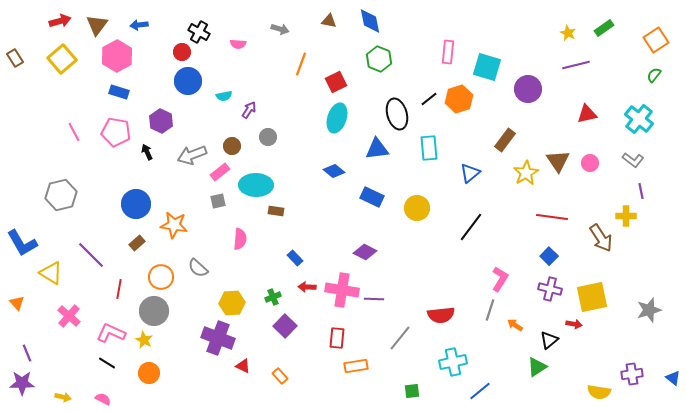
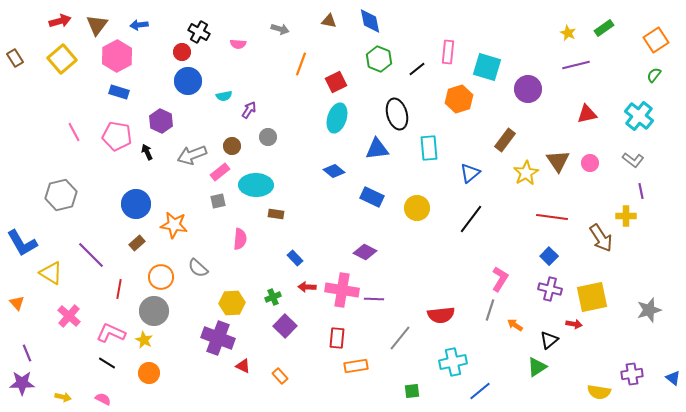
black line at (429, 99): moved 12 px left, 30 px up
cyan cross at (639, 119): moved 3 px up
pink pentagon at (116, 132): moved 1 px right, 4 px down
brown rectangle at (276, 211): moved 3 px down
black line at (471, 227): moved 8 px up
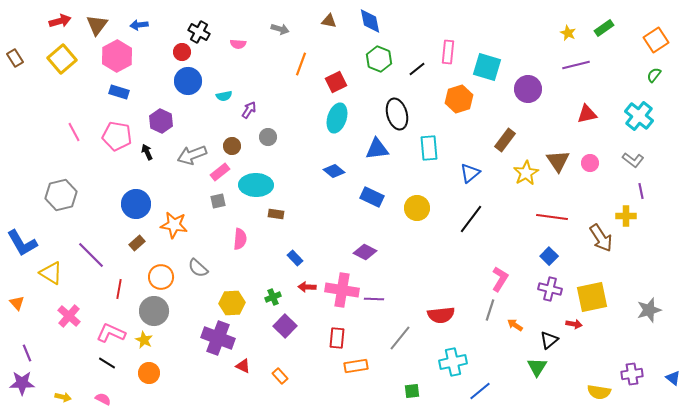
green triangle at (537, 367): rotated 25 degrees counterclockwise
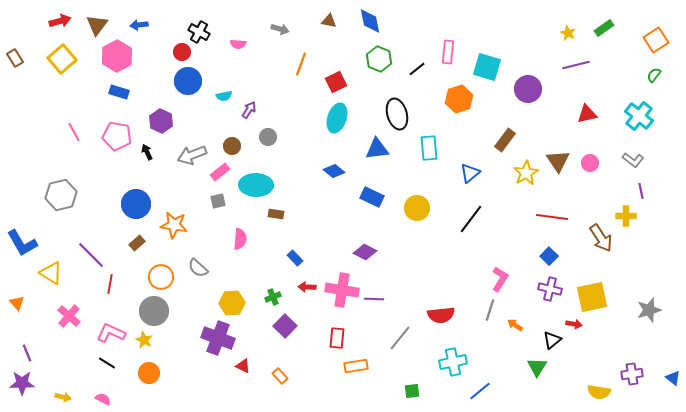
red line at (119, 289): moved 9 px left, 5 px up
black triangle at (549, 340): moved 3 px right
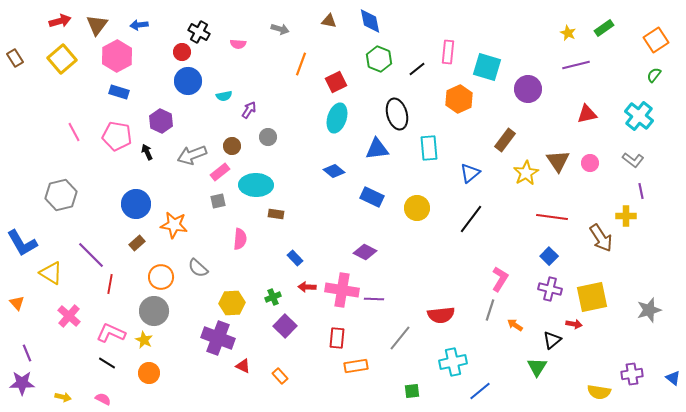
orange hexagon at (459, 99): rotated 8 degrees counterclockwise
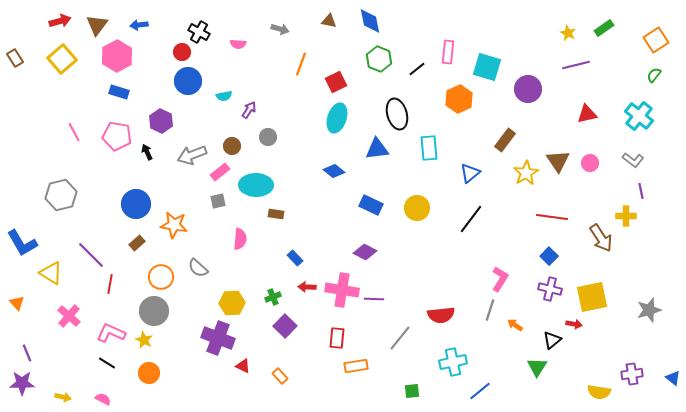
blue rectangle at (372, 197): moved 1 px left, 8 px down
